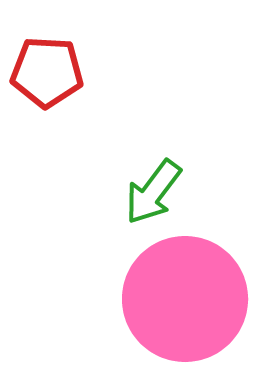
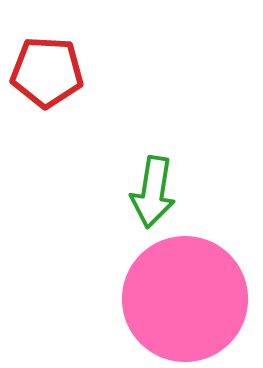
green arrow: rotated 28 degrees counterclockwise
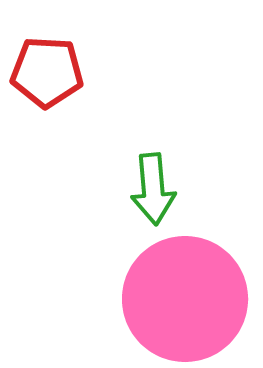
green arrow: moved 3 px up; rotated 14 degrees counterclockwise
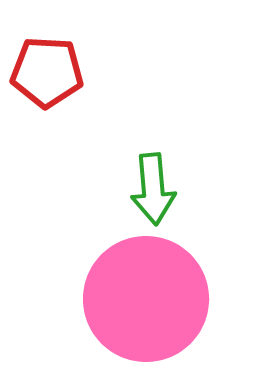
pink circle: moved 39 px left
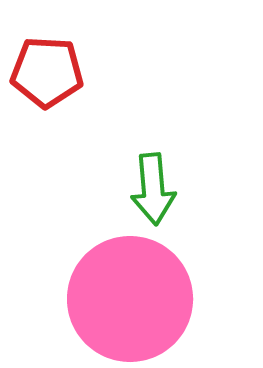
pink circle: moved 16 px left
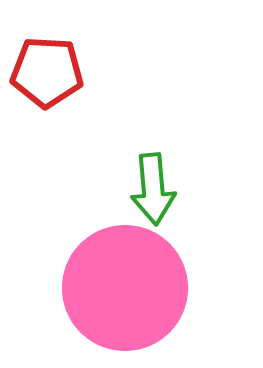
pink circle: moved 5 px left, 11 px up
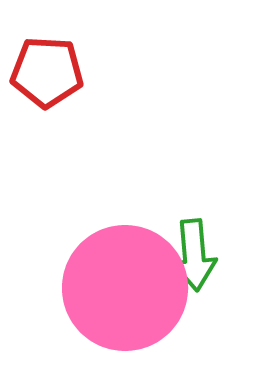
green arrow: moved 41 px right, 66 px down
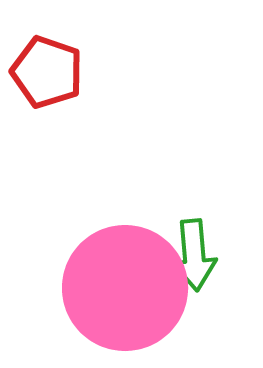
red pentagon: rotated 16 degrees clockwise
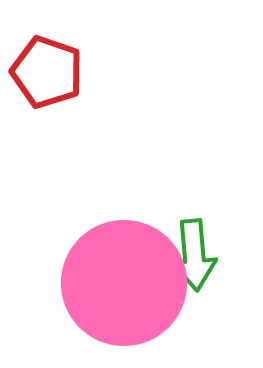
pink circle: moved 1 px left, 5 px up
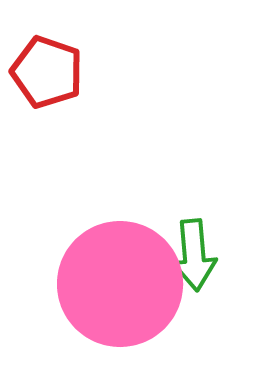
pink circle: moved 4 px left, 1 px down
